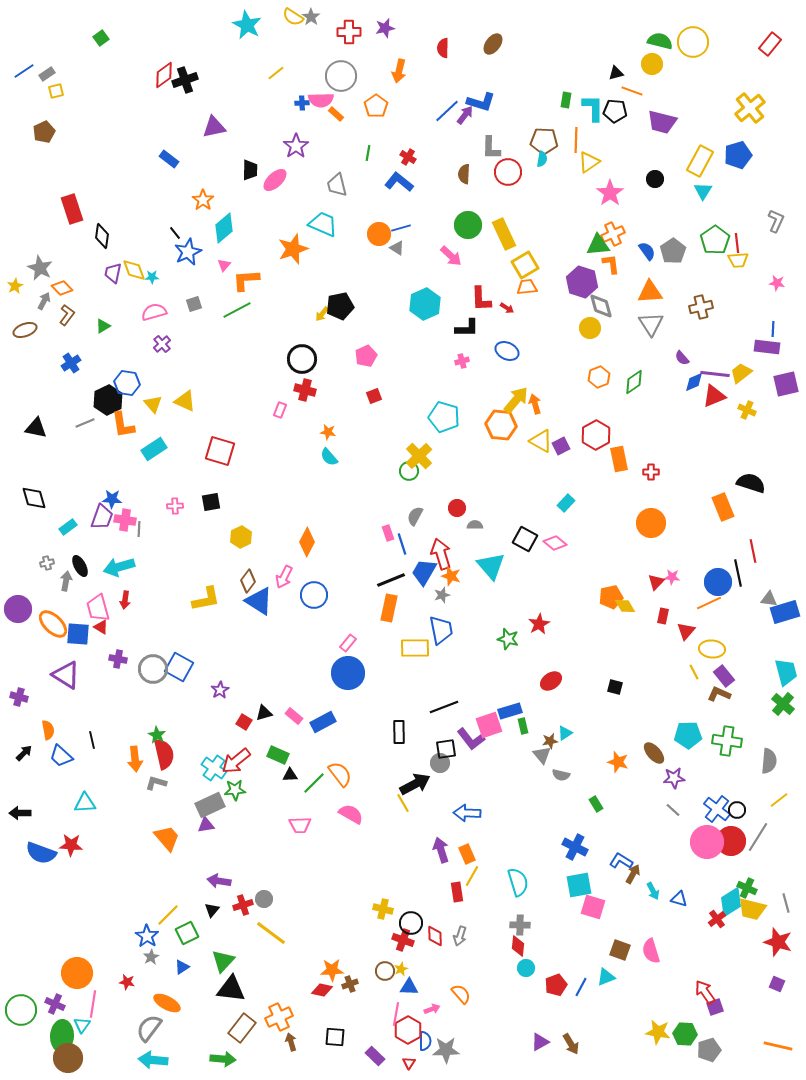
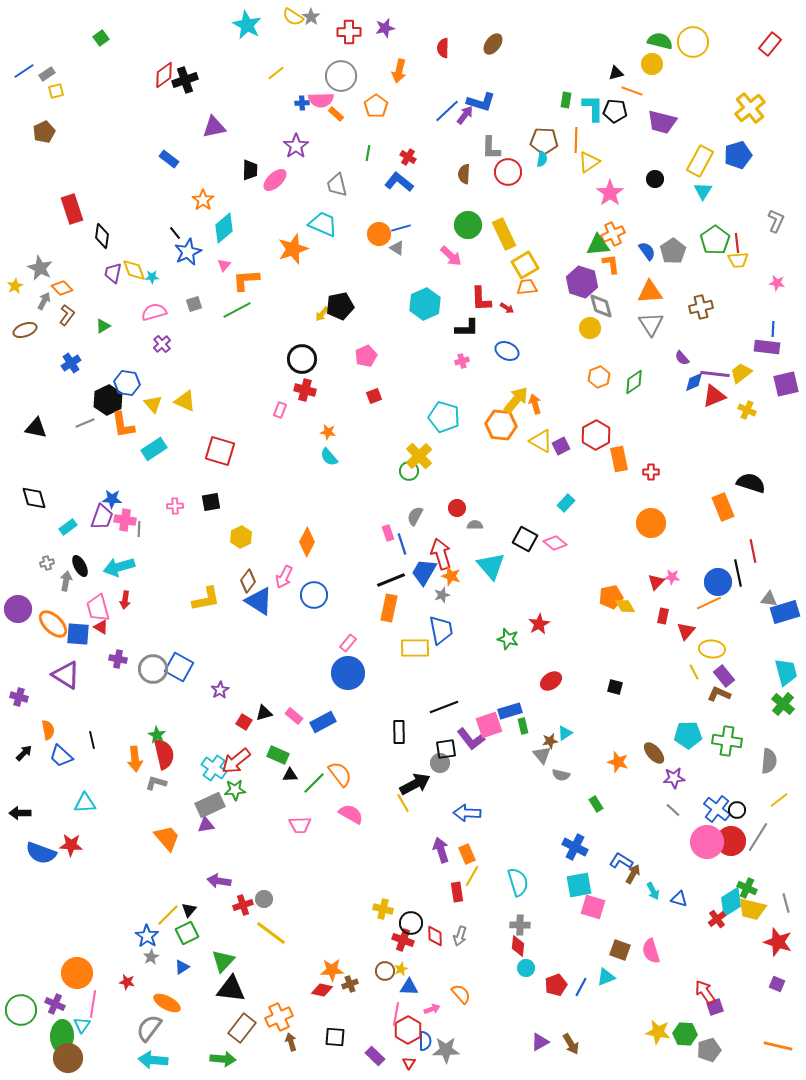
black triangle at (212, 910): moved 23 px left
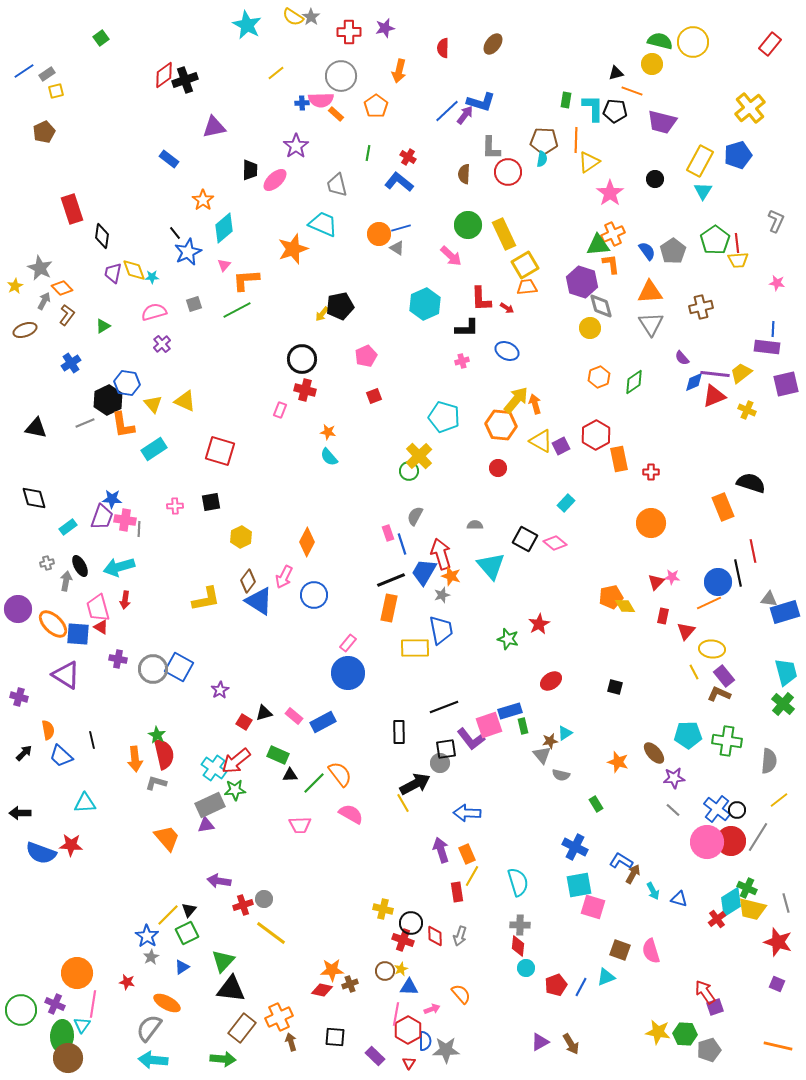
red circle at (457, 508): moved 41 px right, 40 px up
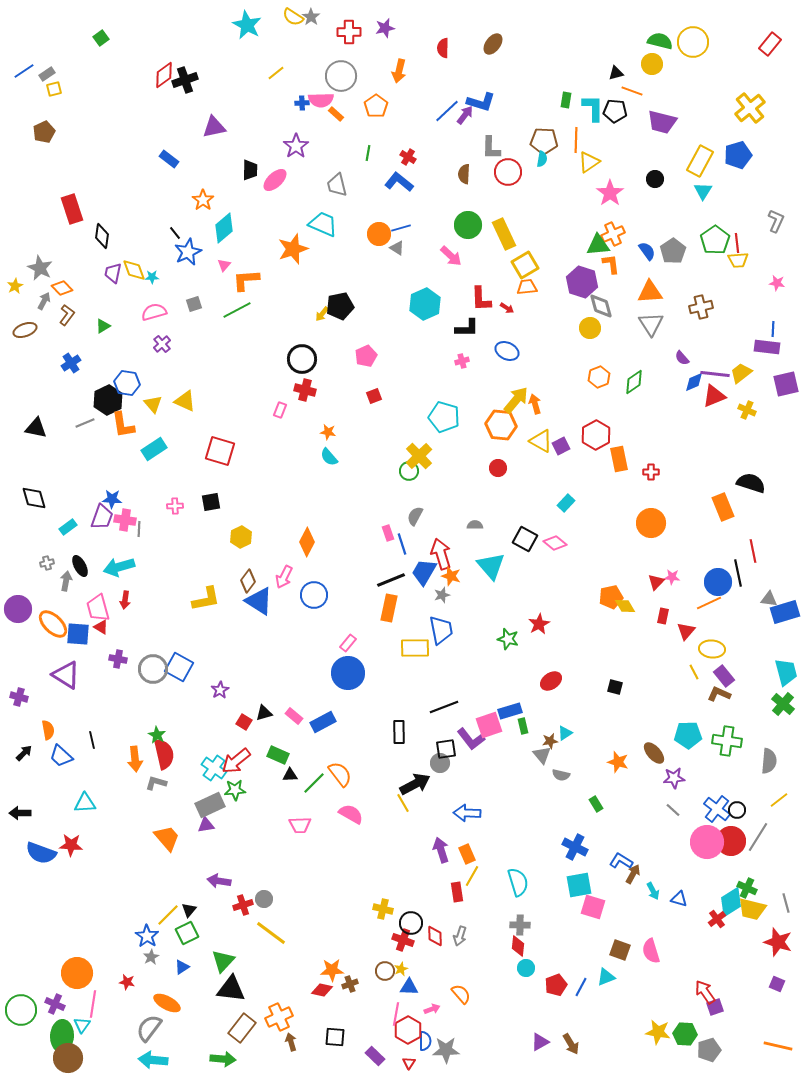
yellow square at (56, 91): moved 2 px left, 2 px up
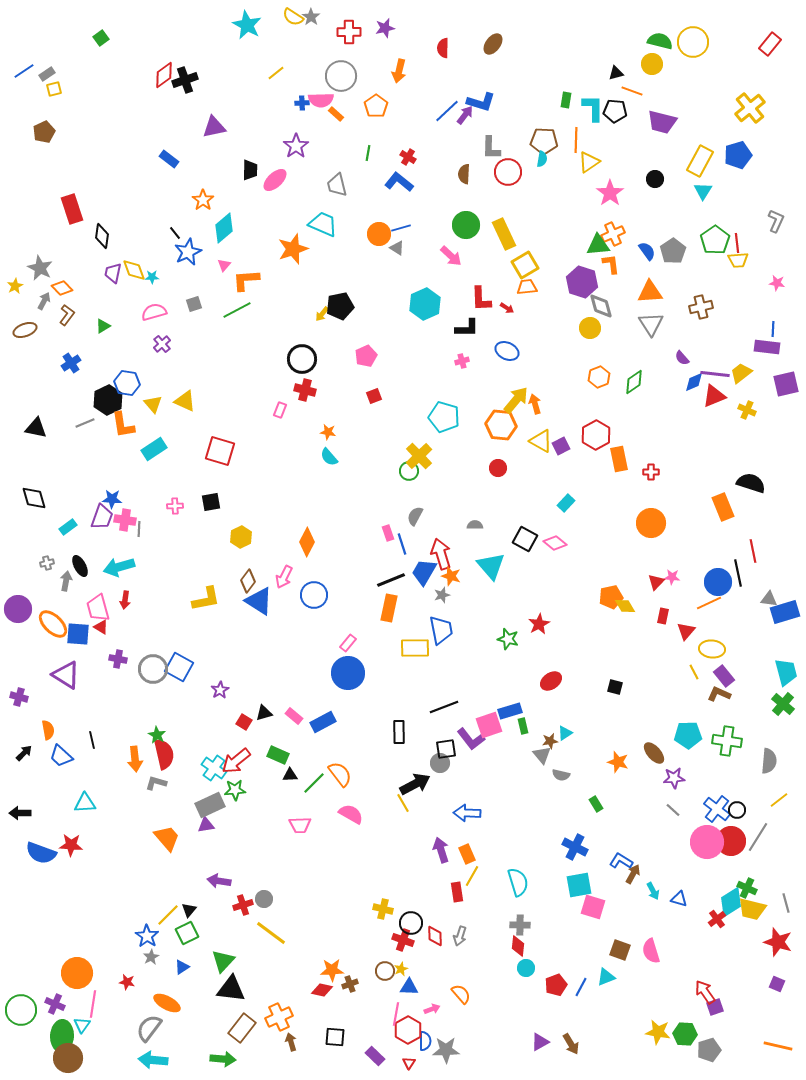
green circle at (468, 225): moved 2 px left
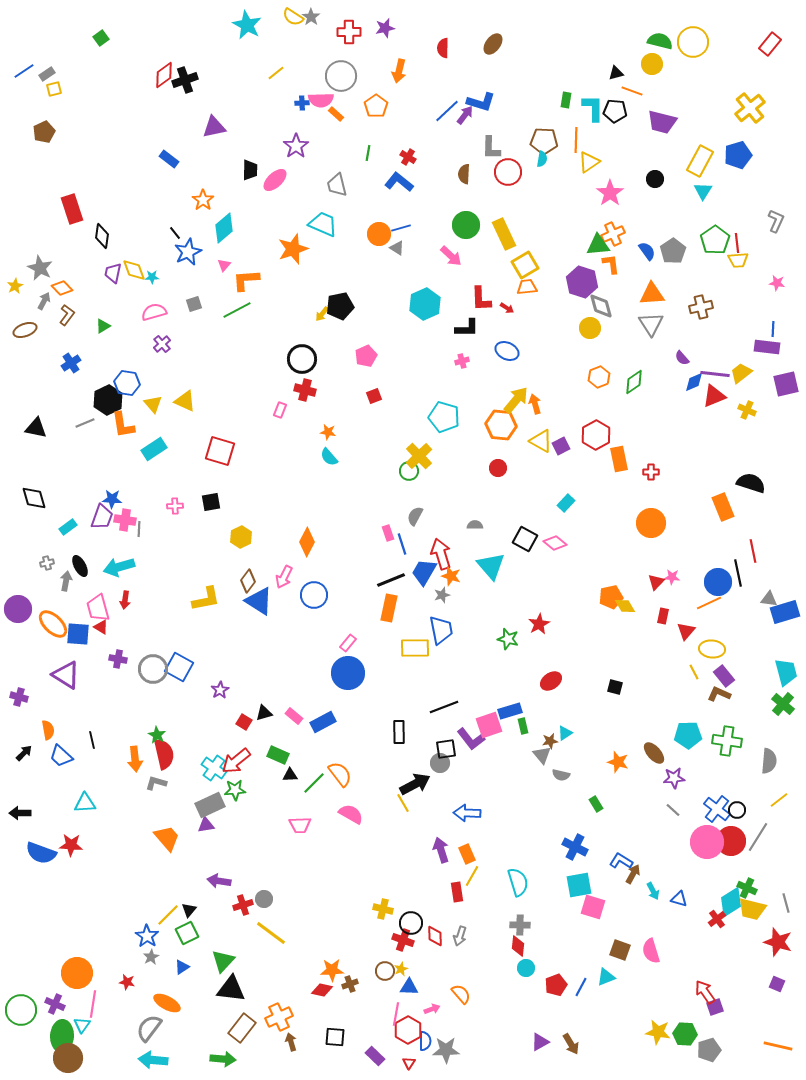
orange triangle at (650, 292): moved 2 px right, 2 px down
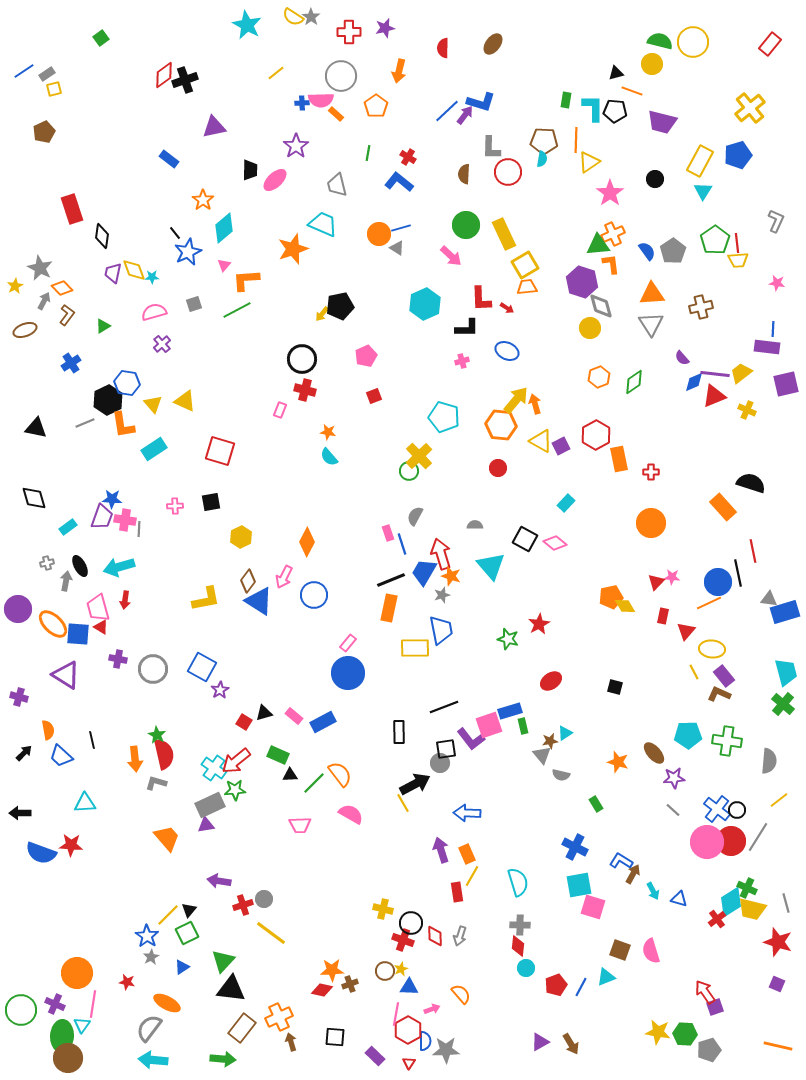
orange rectangle at (723, 507): rotated 20 degrees counterclockwise
blue square at (179, 667): moved 23 px right
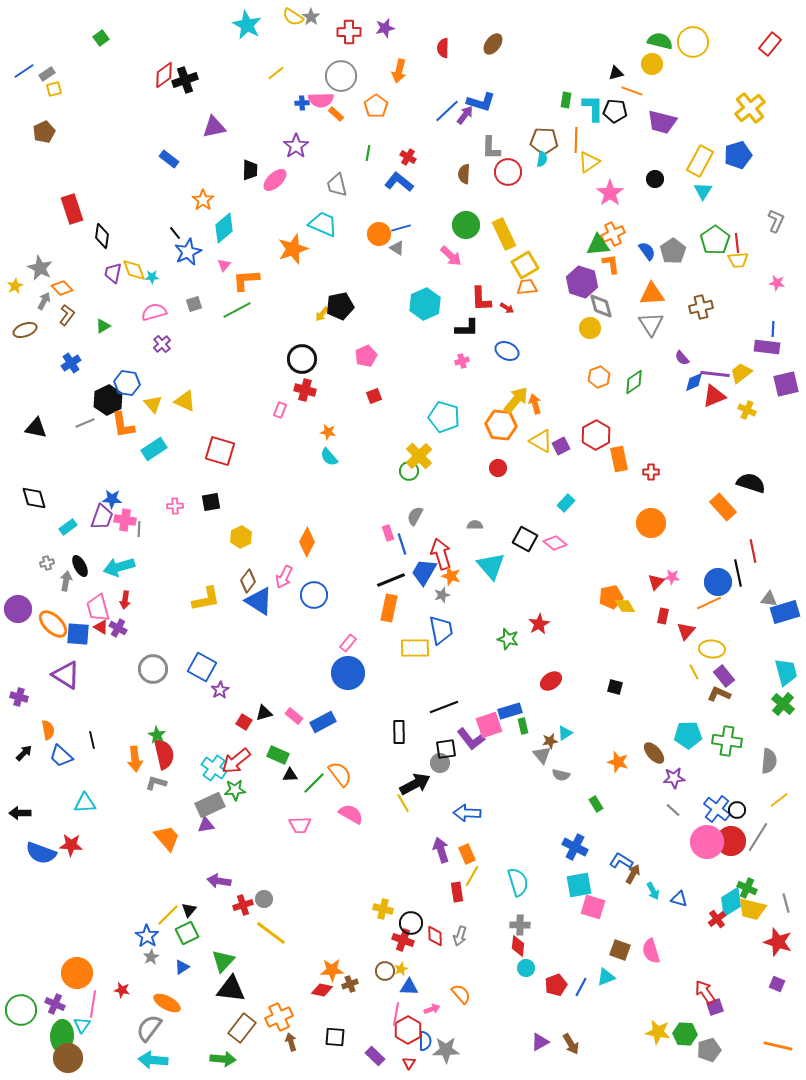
purple cross at (118, 659): moved 31 px up; rotated 18 degrees clockwise
red star at (127, 982): moved 5 px left, 8 px down
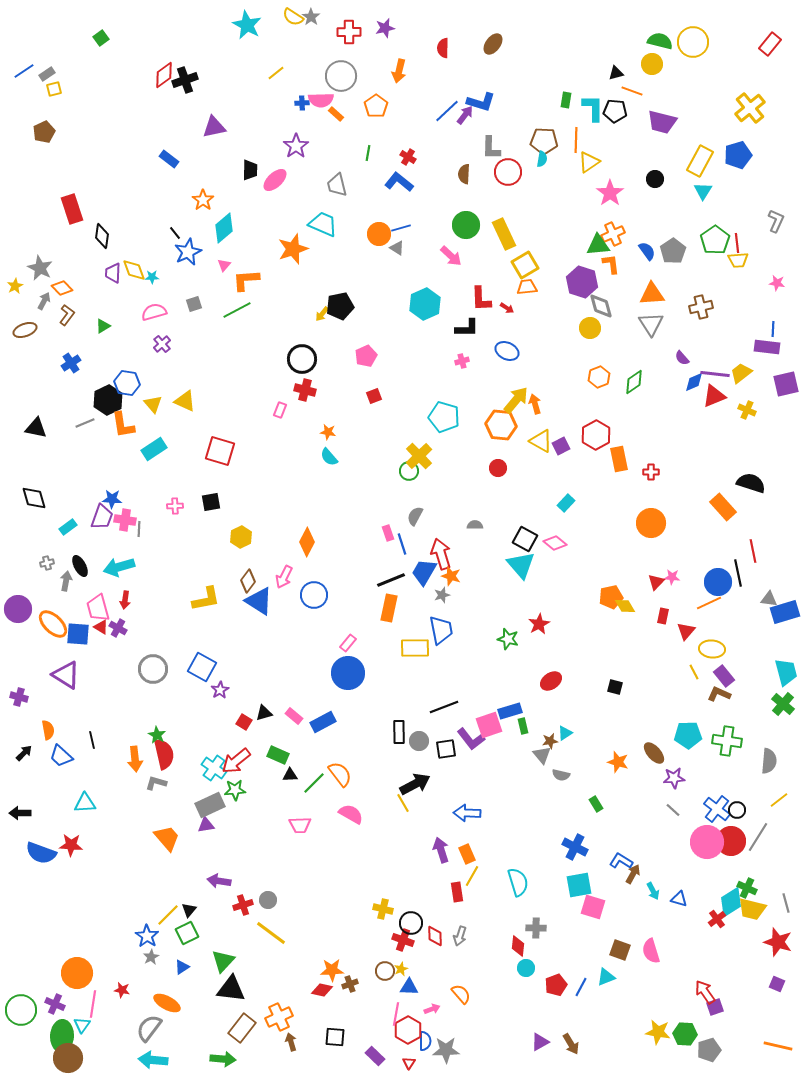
purple trapezoid at (113, 273): rotated 10 degrees counterclockwise
cyan triangle at (491, 566): moved 30 px right, 1 px up
gray circle at (440, 763): moved 21 px left, 22 px up
gray circle at (264, 899): moved 4 px right, 1 px down
gray cross at (520, 925): moved 16 px right, 3 px down
